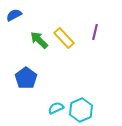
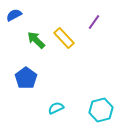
purple line: moved 1 px left, 10 px up; rotated 21 degrees clockwise
green arrow: moved 3 px left
cyan hexagon: moved 20 px right; rotated 10 degrees clockwise
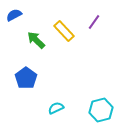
yellow rectangle: moved 7 px up
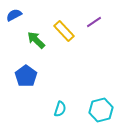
purple line: rotated 21 degrees clockwise
blue pentagon: moved 2 px up
cyan semicircle: moved 4 px right, 1 px down; rotated 133 degrees clockwise
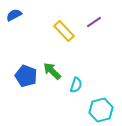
green arrow: moved 16 px right, 31 px down
blue pentagon: rotated 15 degrees counterclockwise
cyan semicircle: moved 16 px right, 24 px up
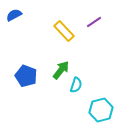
green arrow: moved 9 px right, 1 px up; rotated 84 degrees clockwise
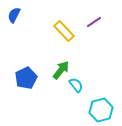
blue semicircle: rotated 35 degrees counterclockwise
blue pentagon: moved 2 px down; rotated 25 degrees clockwise
cyan semicircle: rotated 56 degrees counterclockwise
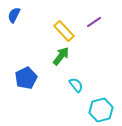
green arrow: moved 14 px up
